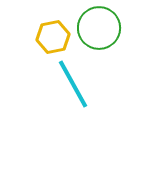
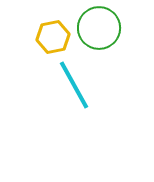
cyan line: moved 1 px right, 1 px down
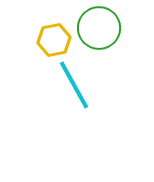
yellow hexagon: moved 1 px right, 3 px down
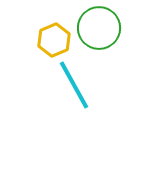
yellow hexagon: rotated 12 degrees counterclockwise
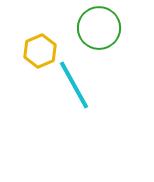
yellow hexagon: moved 14 px left, 11 px down
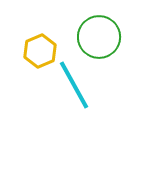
green circle: moved 9 px down
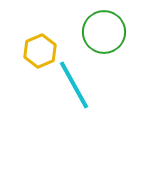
green circle: moved 5 px right, 5 px up
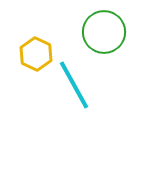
yellow hexagon: moved 4 px left, 3 px down; rotated 12 degrees counterclockwise
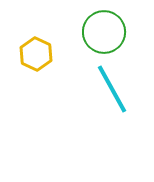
cyan line: moved 38 px right, 4 px down
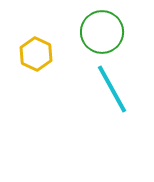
green circle: moved 2 px left
